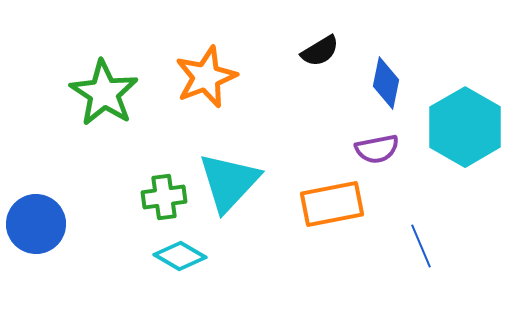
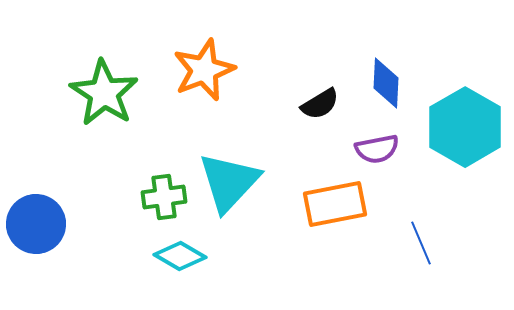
black semicircle: moved 53 px down
orange star: moved 2 px left, 7 px up
blue diamond: rotated 9 degrees counterclockwise
orange rectangle: moved 3 px right
blue line: moved 3 px up
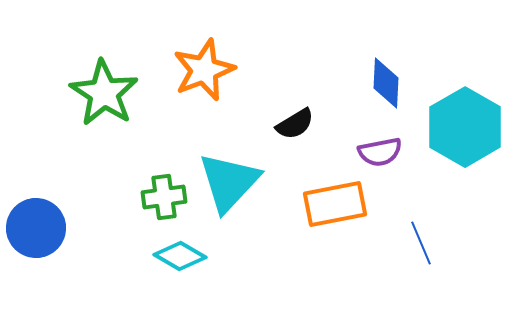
black semicircle: moved 25 px left, 20 px down
purple semicircle: moved 3 px right, 3 px down
blue circle: moved 4 px down
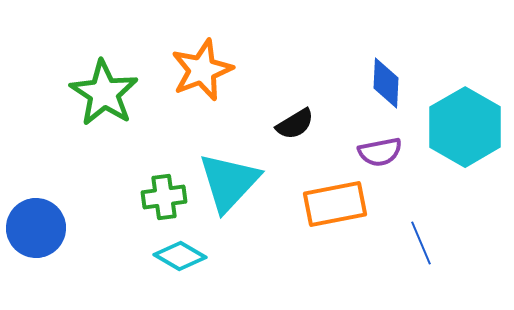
orange star: moved 2 px left
